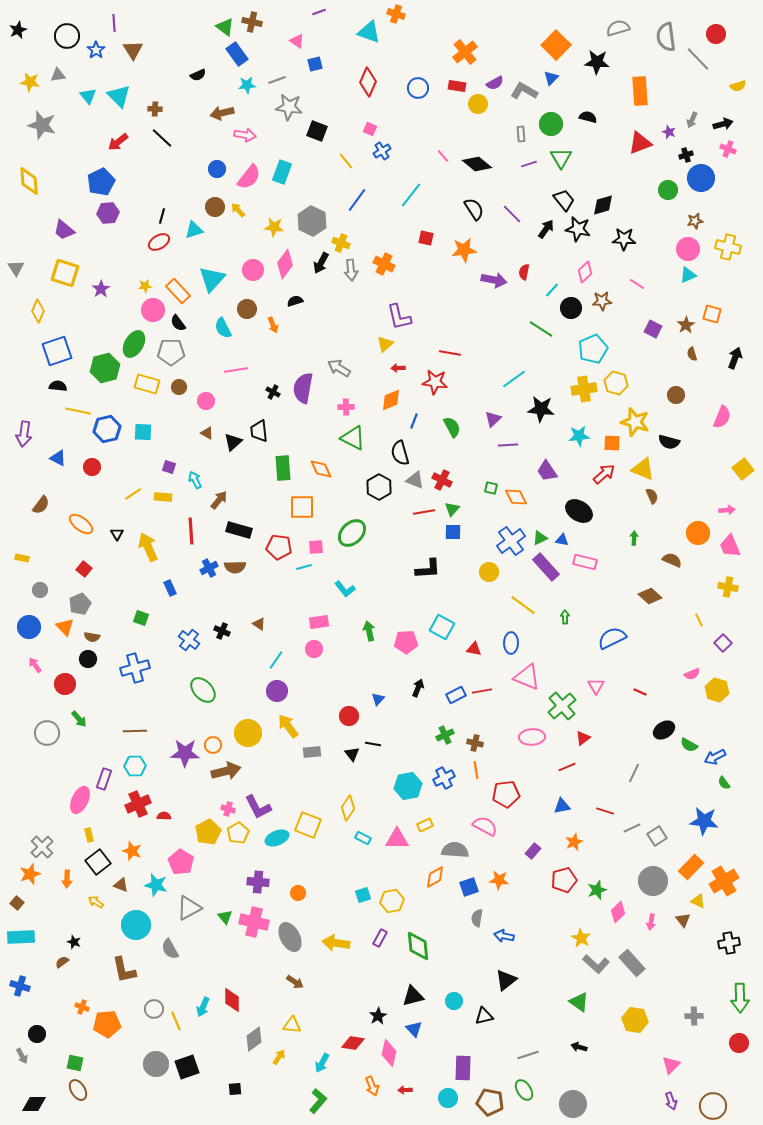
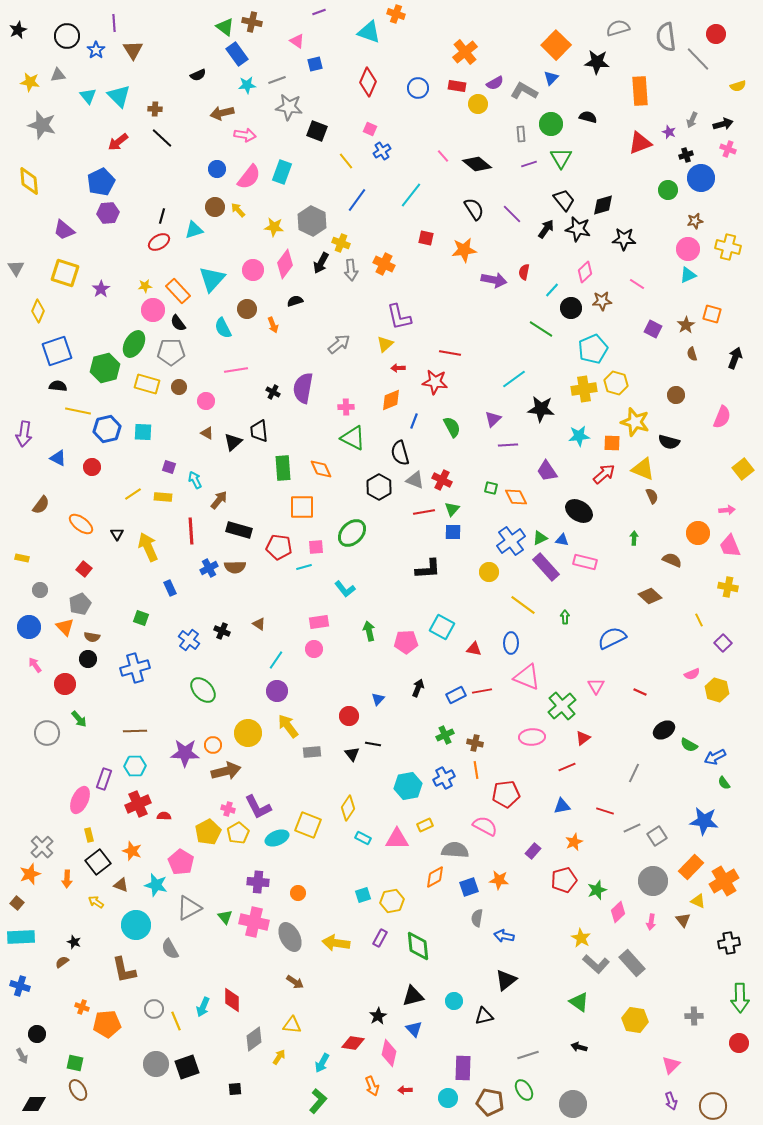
gray arrow at (339, 368): moved 24 px up; rotated 110 degrees clockwise
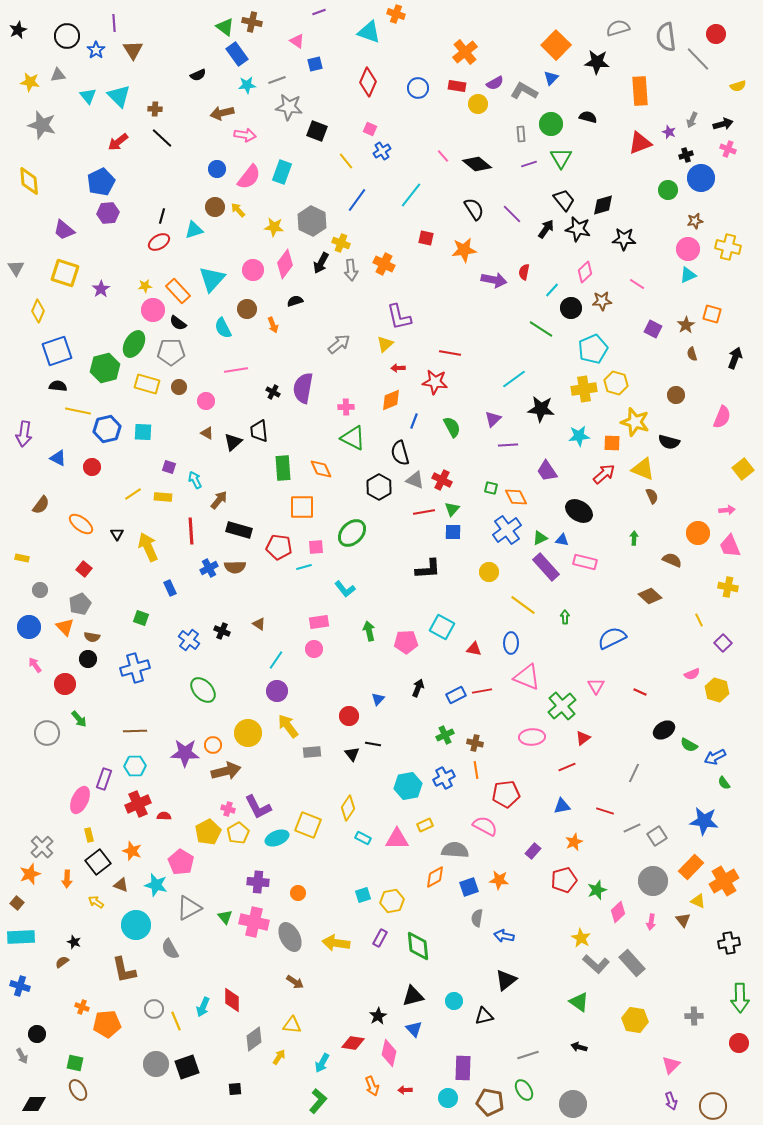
black semicircle at (178, 323): rotated 18 degrees counterclockwise
blue cross at (511, 541): moved 4 px left, 11 px up
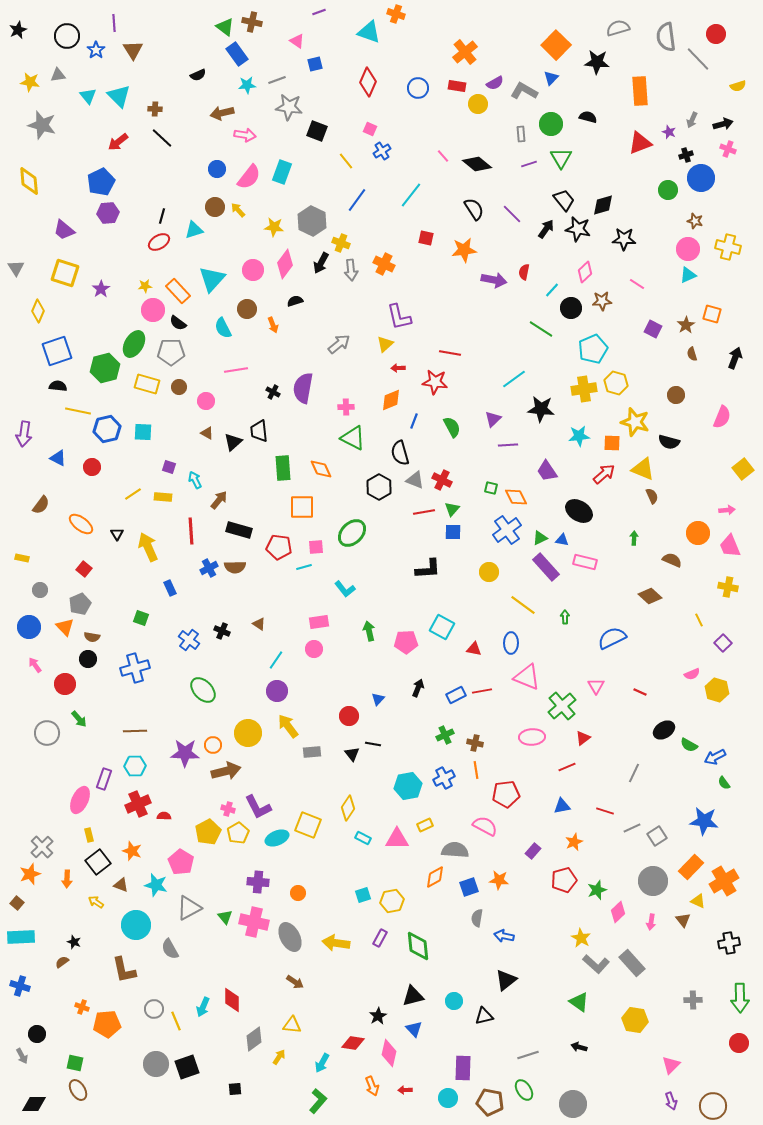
brown star at (695, 221): rotated 28 degrees clockwise
gray cross at (694, 1016): moved 1 px left, 16 px up
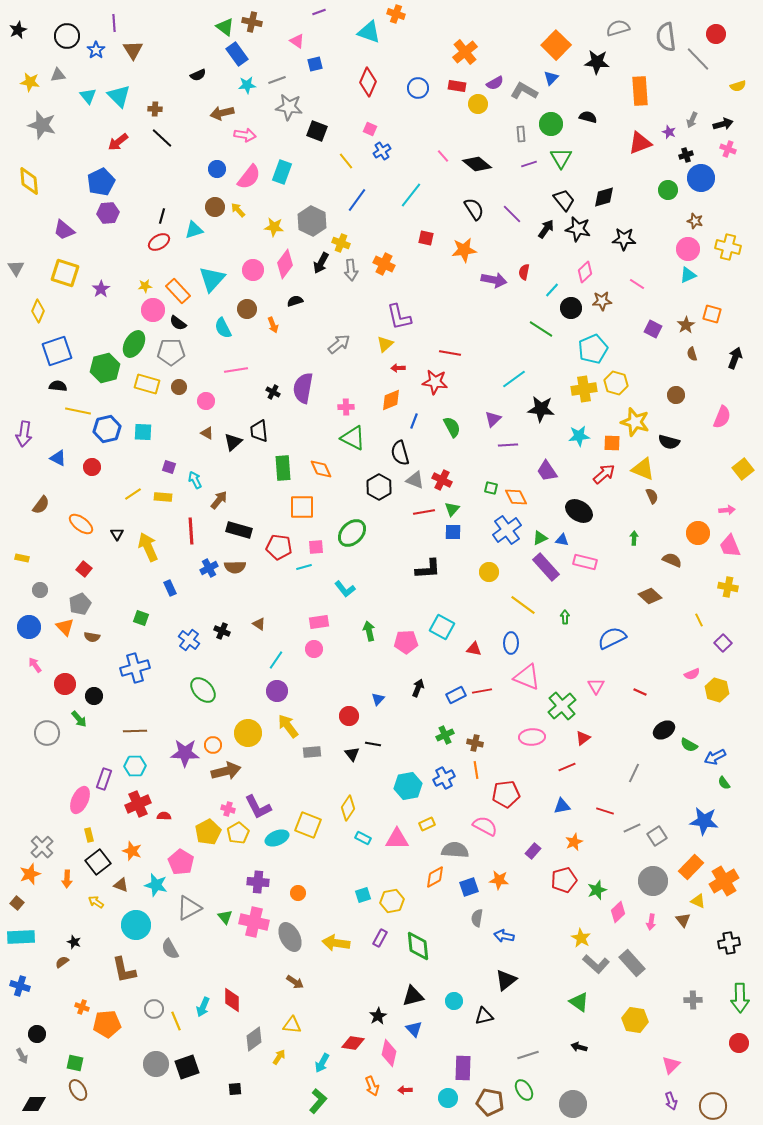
black diamond at (603, 205): moved 1 px right, 8 px up
black circle at (88, 659): moved 6 px right, 37 px down
yellow rectangle at (425, 825): moved 2 px right, 1 px up
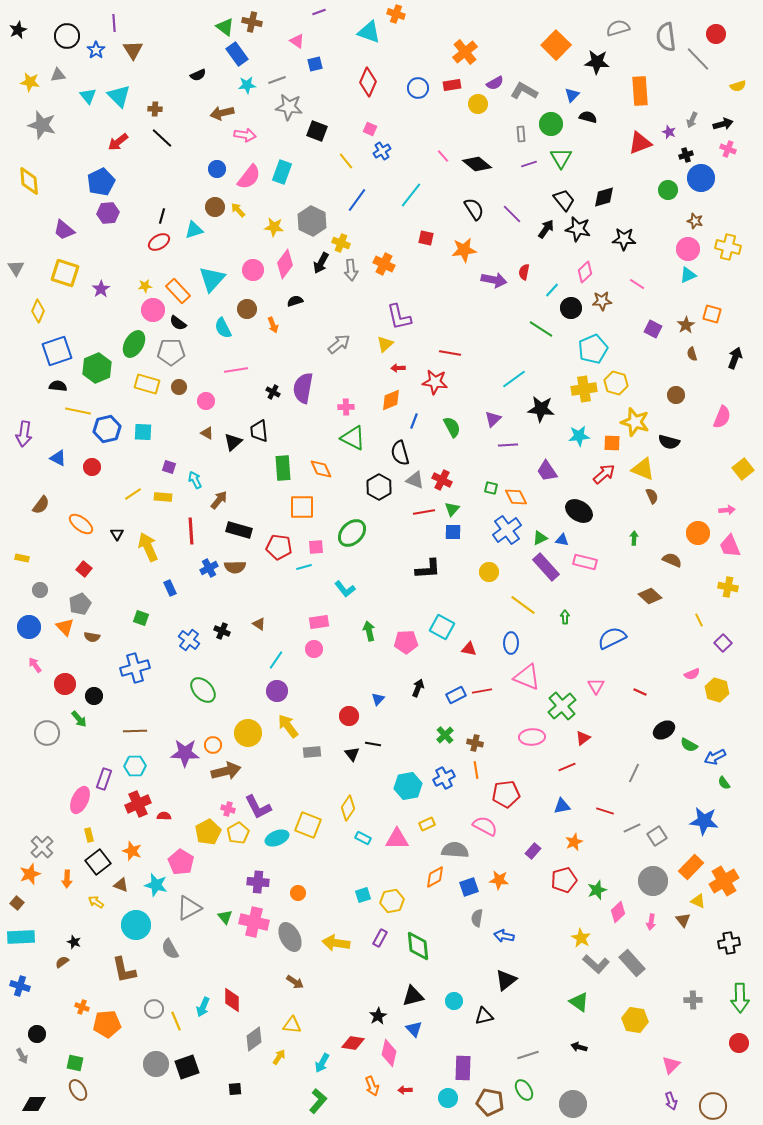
blue triangle at (551, 78): moved 21 px right, 17 px down
red rectangle at (457, 86): moved 5 px left, 1 px up; rotated 18 degrees counterclockwise
green hexagon at (105, 368): moved 8 px left; rotated 8 degrees counterclockwise
red triangle at (474, 649): moved 5 px left
green cross at (445, 735): rotated 18 degrees counterclockwise
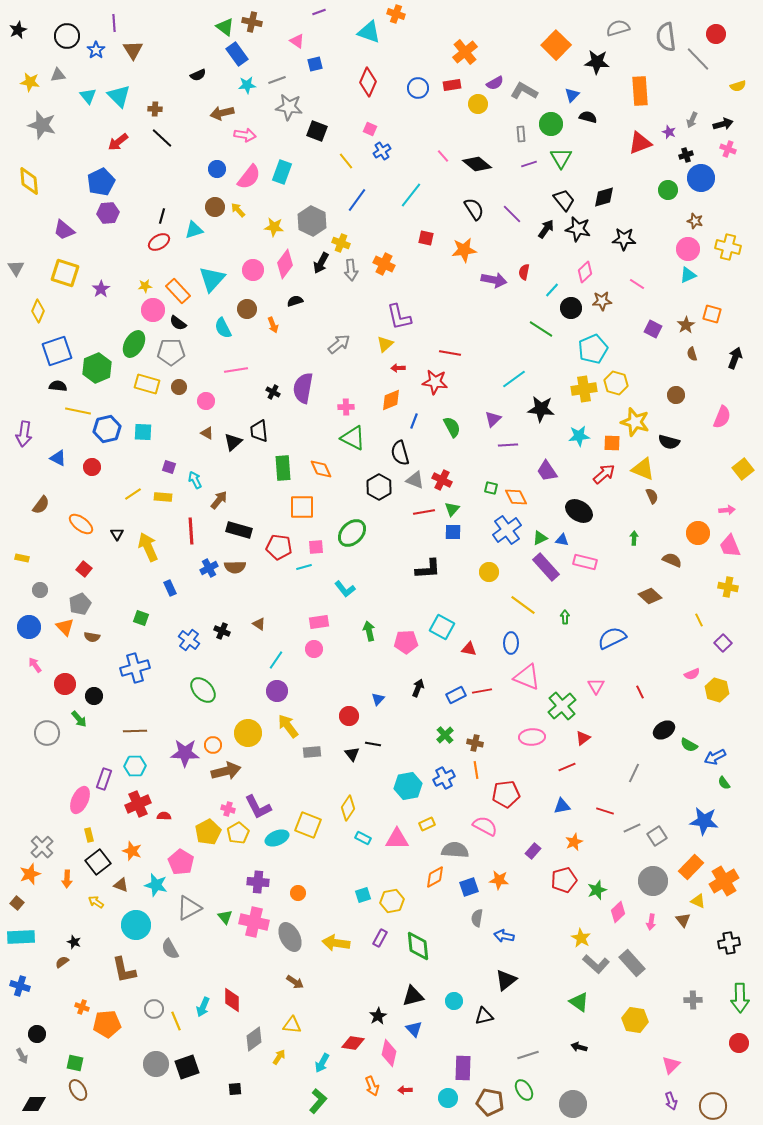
red line at (640, 692): rotated 40 degrees clockwise
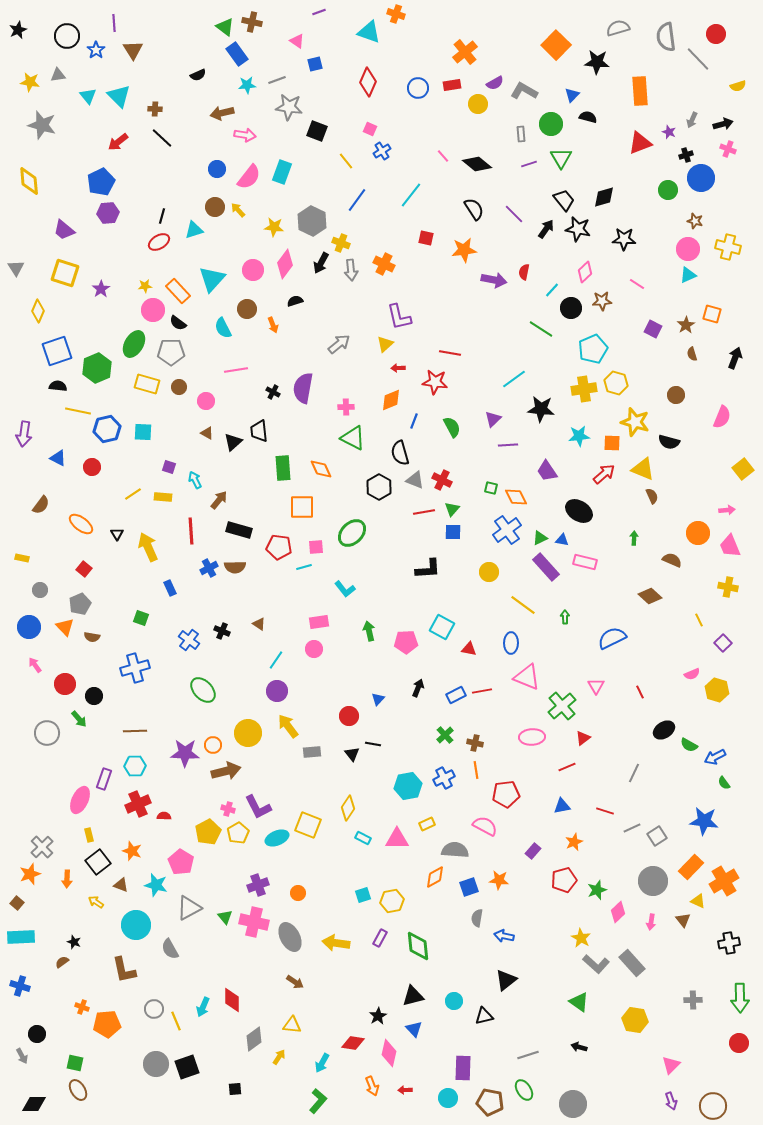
purple line at (512, 214): moved 2 px right
purple cross at (258, 882): moved 3 px down; rotated 25 degrees counterclockwise
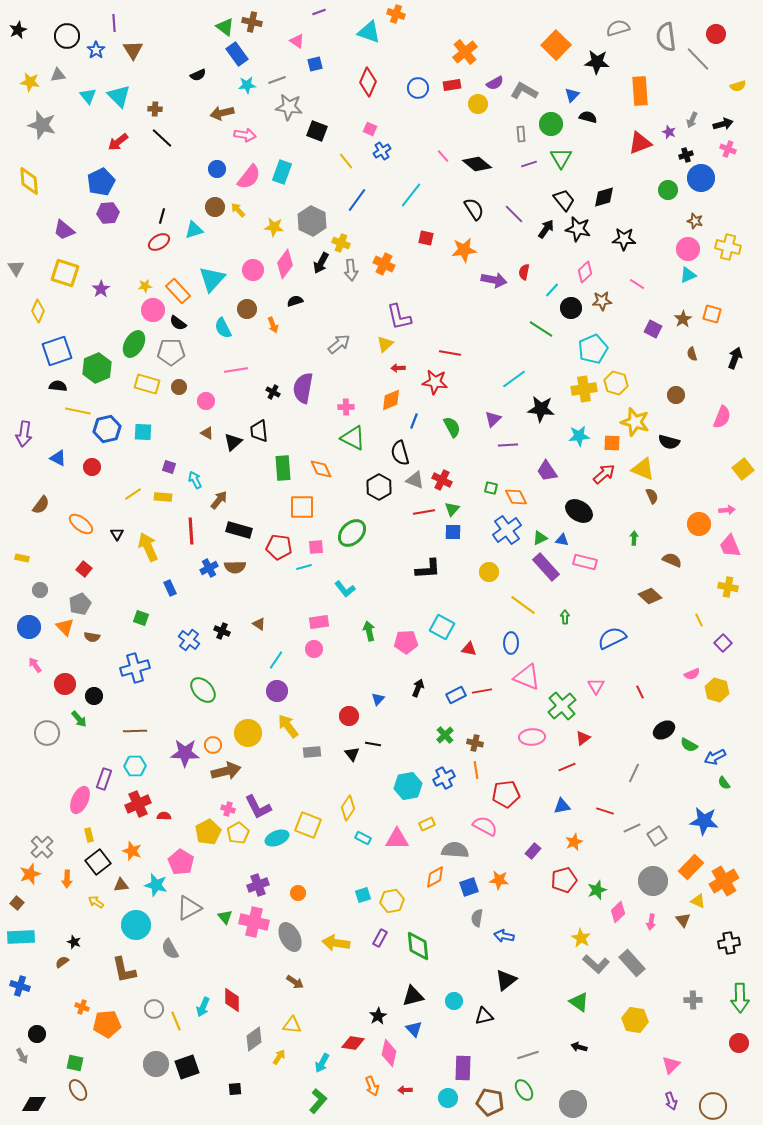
brown star at (686, 325): moved 3 px left, 6 px up
orange circle at (698, 533): moved 1 px right, 9 px up
brown triangle at (121, 885): rotated 28 degrees counterclockwise
